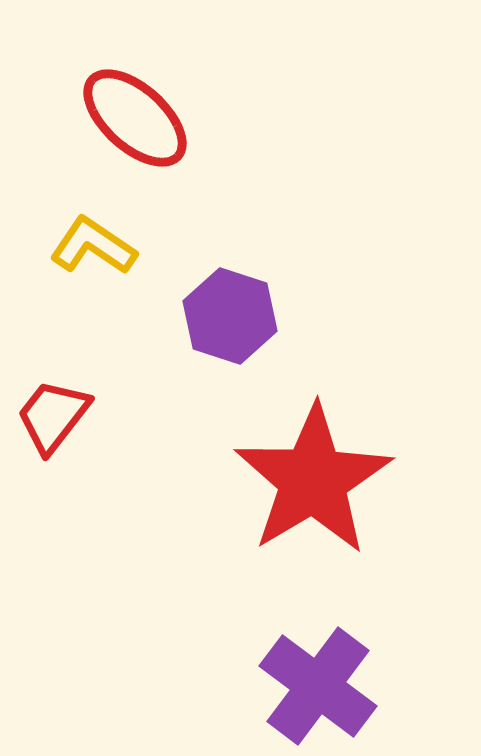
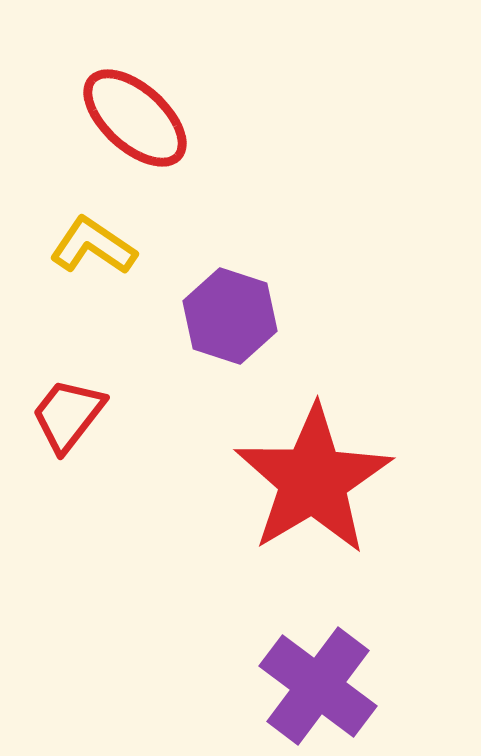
red trapezoid: moved 15 px right, 1 px up
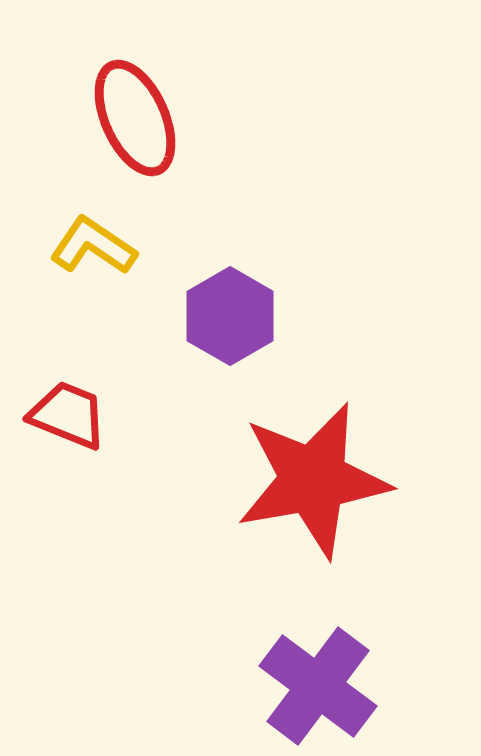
red ellipse: rotated 24 degrees clockwise
purple hexagon: rotated 12 degrees clockwise
red trapezoid: rotated 74 degrees clockwise
red star: rotated 21 degrees clockwise
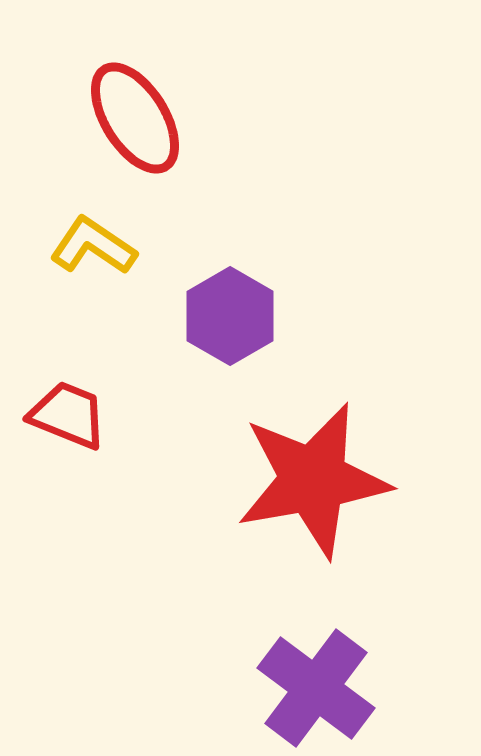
red ellipse: rotated 8 degrees counterclockwise
purple cross: moved 2 px left, 2 px down
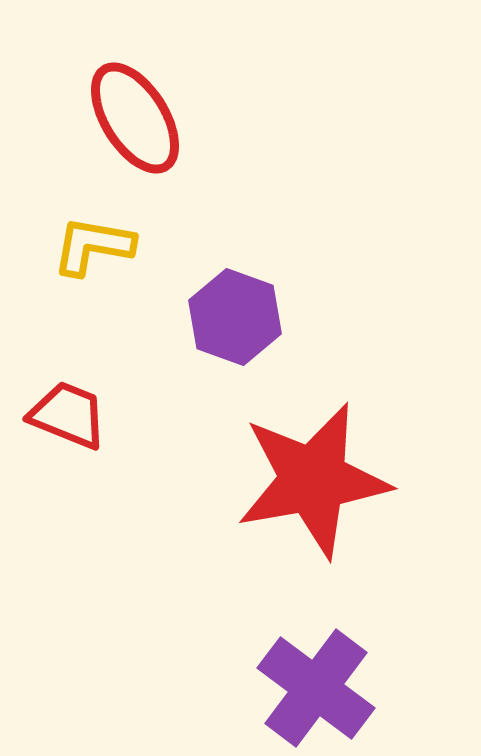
yellow L-shape: rotated 24 degrees counterclockwise
purple hexagon: moved 5 px right, 1 px down; rotated 10 degrees counterclockwise
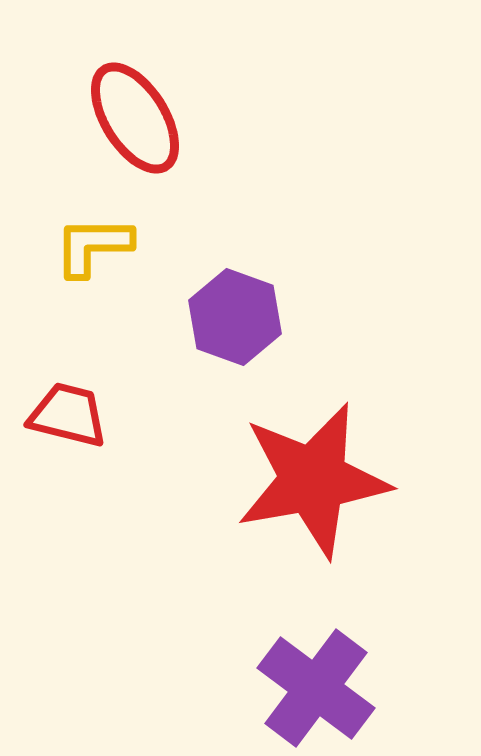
yellow L-shape: rotated 10 degrees counterclockwise
red trapezoid: rotated 8 degrees counterclockwise
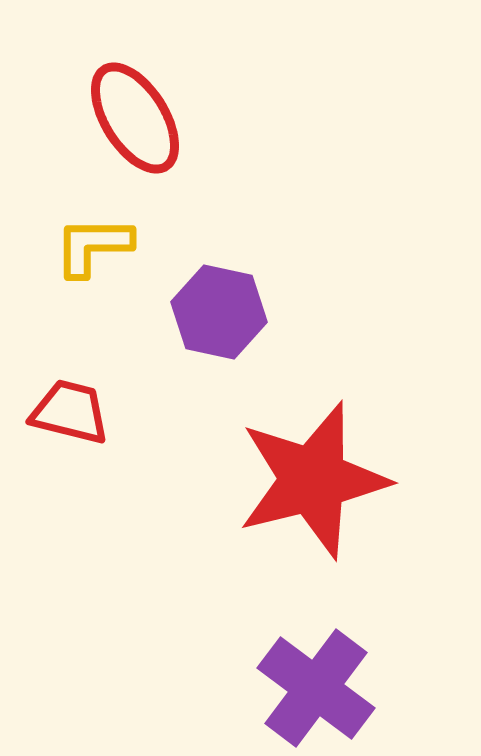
purple hexagon: moved 16 px left, 5 px up; rotated 8 degrees counterclockwise
red trapezoid: moved 2 px right, 3 px up
red star: rotated 4 degrees counterclockwise
